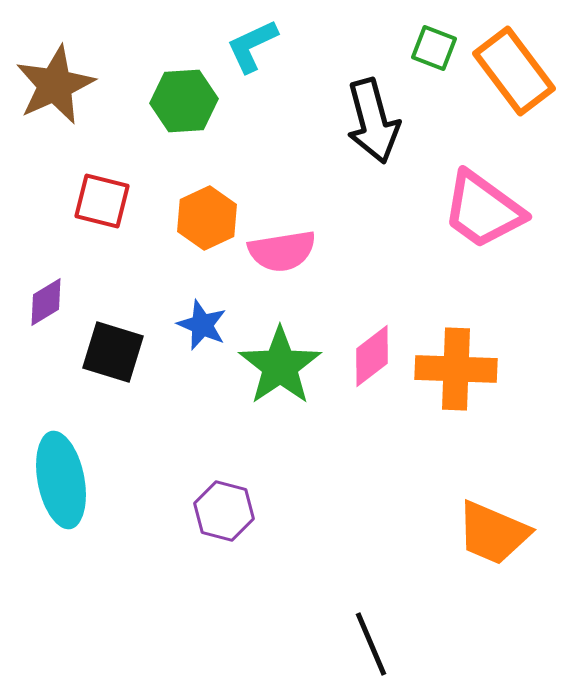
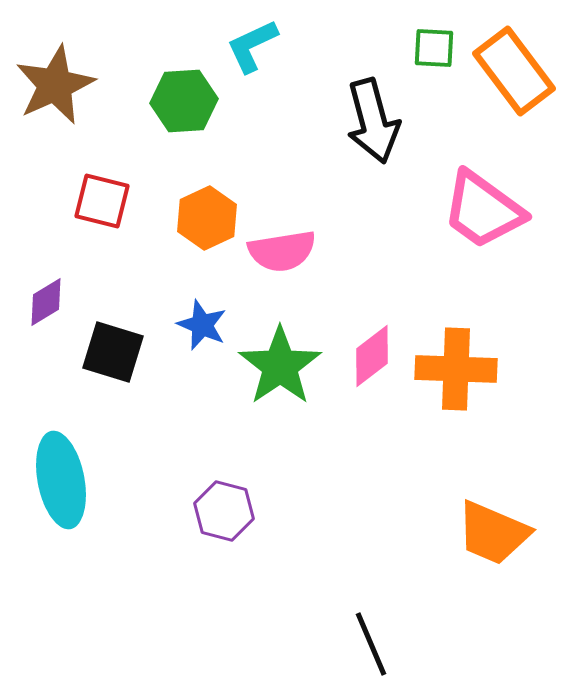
green square: rotated 18 degrees counterclockwise
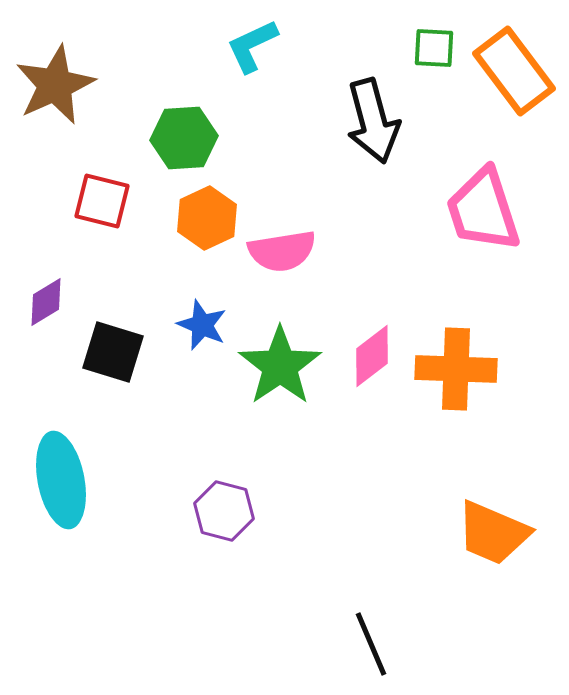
green hexagon: moved 37 px down
pink trapezoid: rotated 36 degrees clockwise
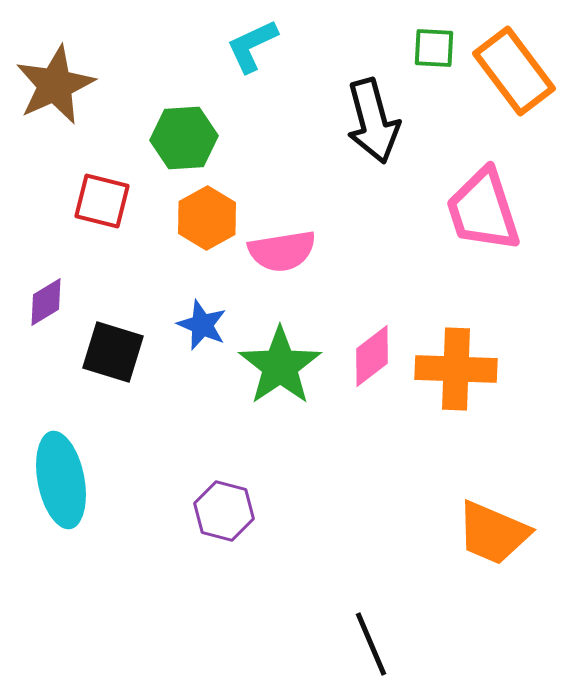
orange hexagon: rotated 4 degrees counterclockwise
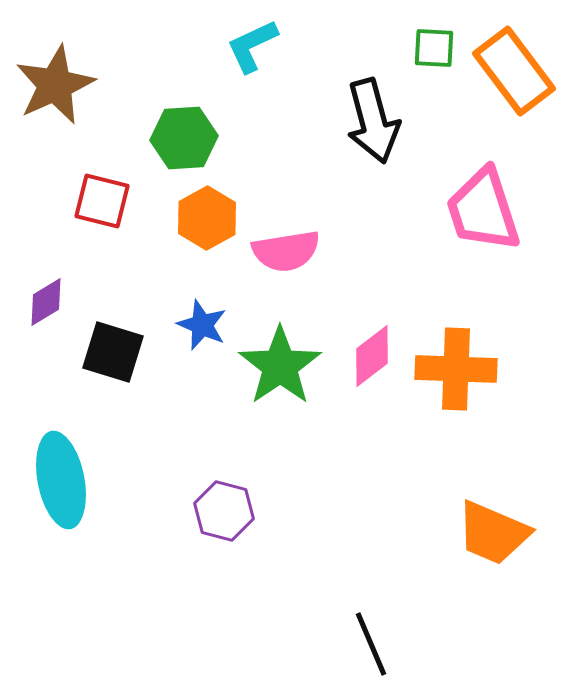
pink semicircle: moved 4 px right
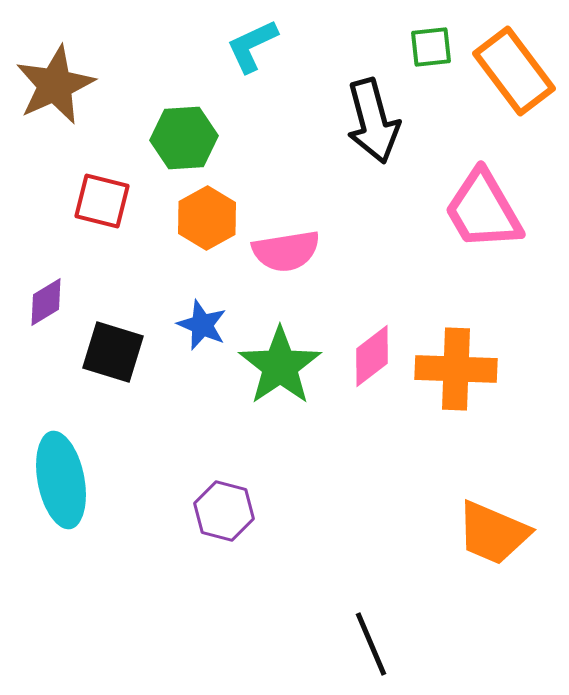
green square: moved 3 px left, 1 px up; rotated 9 degrees counterclockwise
pink trapezoid: rotated 12 degrees counterclockwise
